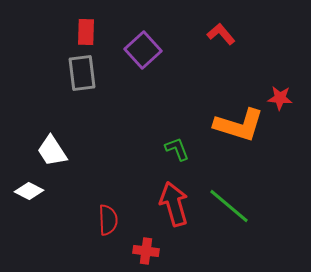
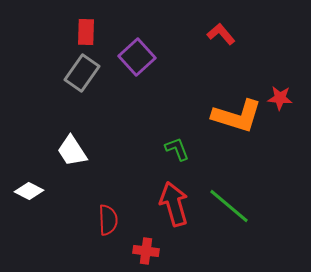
purple square: moved 6 px left, 7 px down
gray rectangle: rotated 42 degrees clockwise
orange L-shape: moved 2 px left, 9 px up
white trapezoid: moved 20 px right
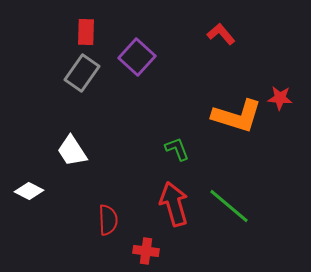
purple square: rotated 6 degrees counterclockwise
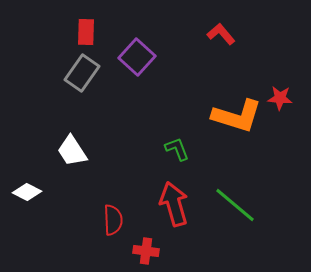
white diamond: moved 2 px left, 1 px down
green line: moved 6 px right, 1 px up
red semicircle: moved 5 px right
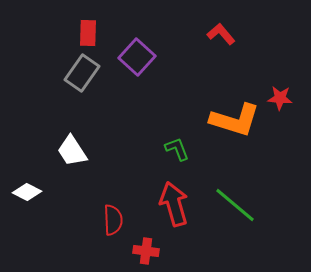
red rectangle: moved 2 px right, 1 px down
orange L-shape: moved 2 px left, 4 px down
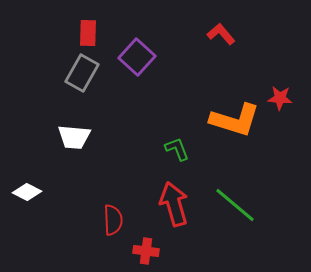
gray rectangle: rotated 6 degrees counterclockwise
white trapezoid: moved 2 px right, 14 px up; rotated 52 degrees counterclockwise
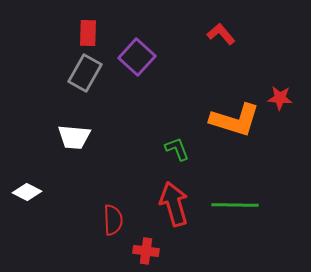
gray rectangle: moved 3 px right
green line: rotated 39 degrees counterclockwise
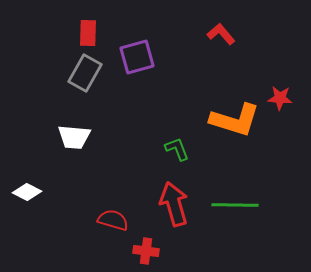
purple square: rotated 33 degrees clockwise
red semicircle: rotated 72 degrees counterclockwise
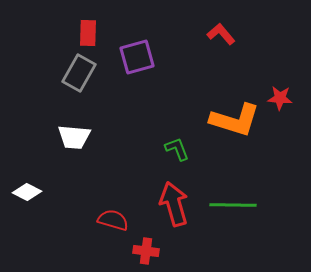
gray rectangle: moved 6 px left
green line: moved 2 px left
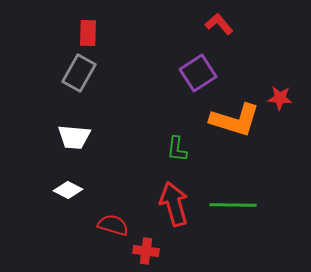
red L-shape: moved 2 px left, 10 px up
purple square: moved 61 px right, 16 px down; rotated 18 degrees counterclockwise
green L-shape: rotated 152 degrees counterclockwise
white diamond: moved 41 px right, 2 px up
red semicircle: moved 5 px down
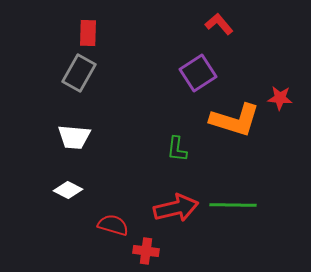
red arrow: moved 2 px right, 4 px down; rotated 93 degrees clockwise
